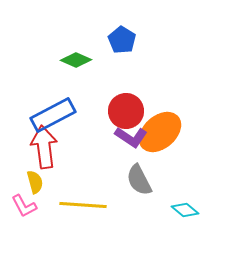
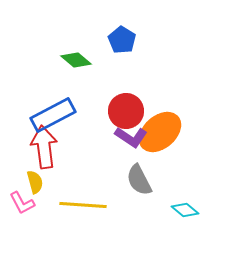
green diamond: rotated 16 degrees clockwise
pink L-shape: moved 2 px left, 3 px up
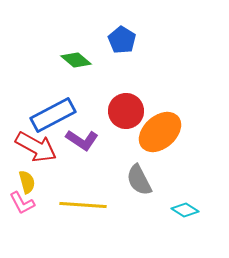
purple L-shape: moved 49 px left, 3 px down
red arrow: moved 8 px left; rotated 126 degrees clockwise
yellow semicircle: moved 8 px left
cyan diamond: rotated 8 degrees counterclockwise
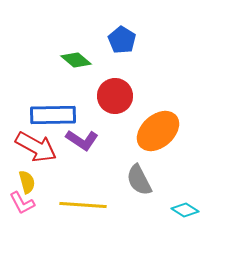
red circle: moved 11 px left, 15 px up
blue rectangle: rotated 27 degrees clockwise
orange ellipse: moved 2 px left, 1 px up
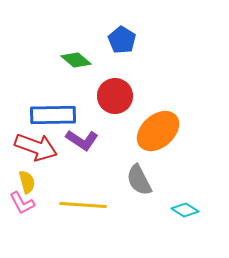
red arrow: rotated 9 degrees counterclockwise
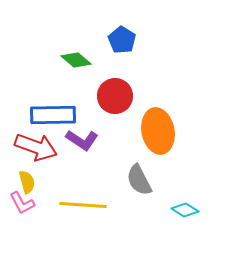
orange ellipse: rotated 60 degrees counterclockwise
